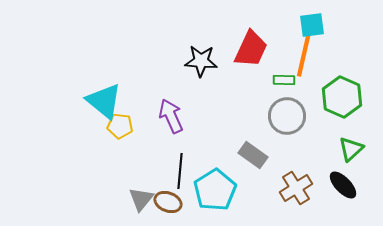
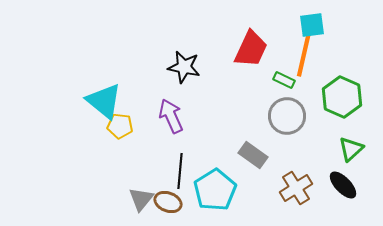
black star: moved 17 px left, 6 px down; rotated 8 degrees clockwise
green rectangle: rotated 25 degrees clockwise
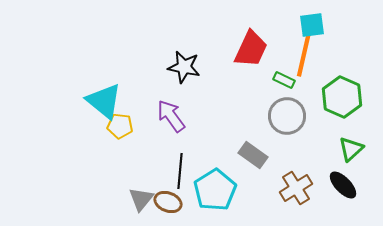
purple arrow: rotated 12 degrees counterclockwise
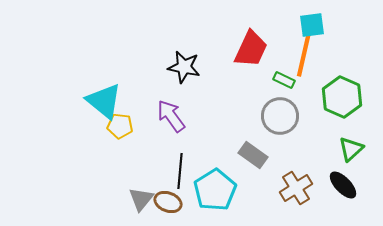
gray circle: moved 7 px left
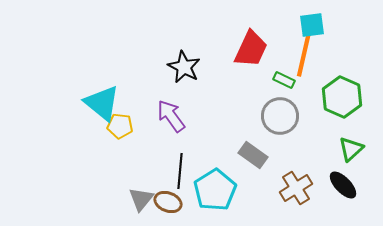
black star: rotated 16 degrees clockwise
cyan triangle: moved 2 px left, 2 px down
